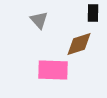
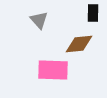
brown diamond: rotated 12 degrees clockwise
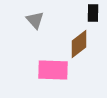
gray triangle: moved 4 px left
brown diamond: rotated 32 degrees counterclockwise
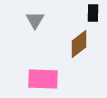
gray triangle: rotated 12 degrees clockwise
pink rectangle: moved 10 px left, 9 px down
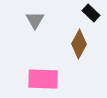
black rectangle: moved 2 px left; rotated 48 degrees counterclockwise
brown diamond: rotated 24 degrees counterclockwise
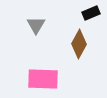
black rectangle: rotated 66 degrees counterclockwise
gray triangle: moved 1 px right, 5 px down
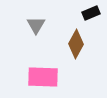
brown diamond: moved 3 px left
pink rectangle: moved 2 px up
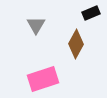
pink rectangle: moved 2 px down; rotated 20 degrees counterclockwise
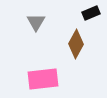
gray triangle: moved 3 px up
pink rectangle: rotated 12 degrees clockwise
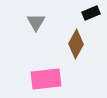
pink rectangle: moved 3 px right
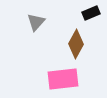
gray triangle: rotated 12 degrees clockwise
pink rectangle: moved 17 px right
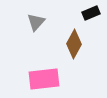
brown diamond: moved 2 px left
pink rectangle: moved 19 px left
